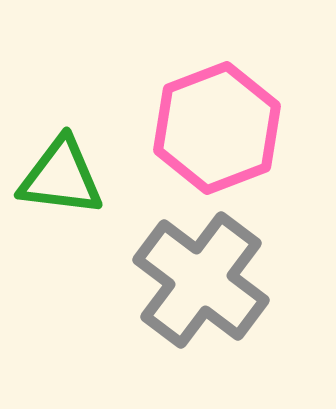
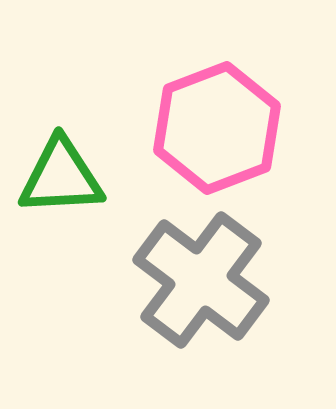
green triangle: rotated 10 degrees counterclockwise
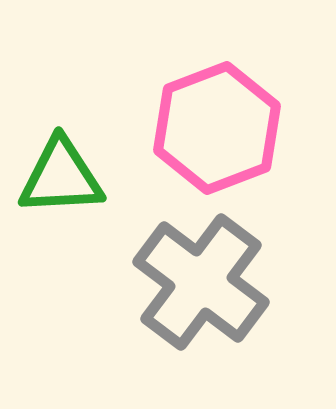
gray cross: moved 2 px down
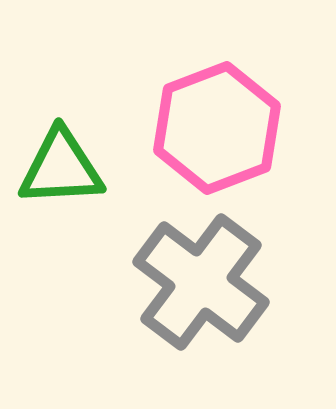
green triangle: moved 9 px up
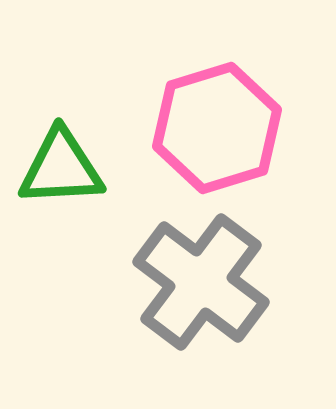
pink hexagon: rotated 4 degrees clockwise
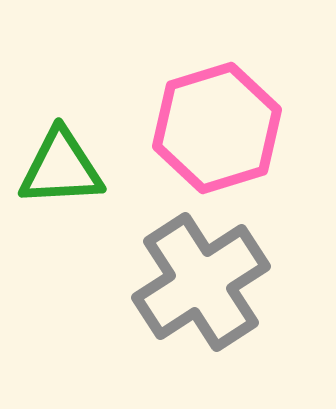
gray cross: rotated 20 degrees clockwise
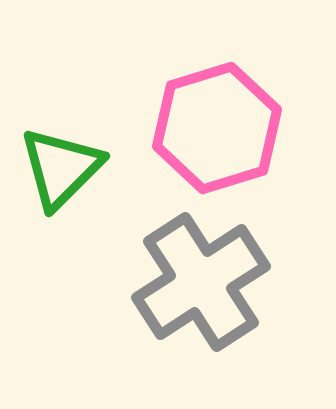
green triangle: rotated 42 degrees counterclockwise
